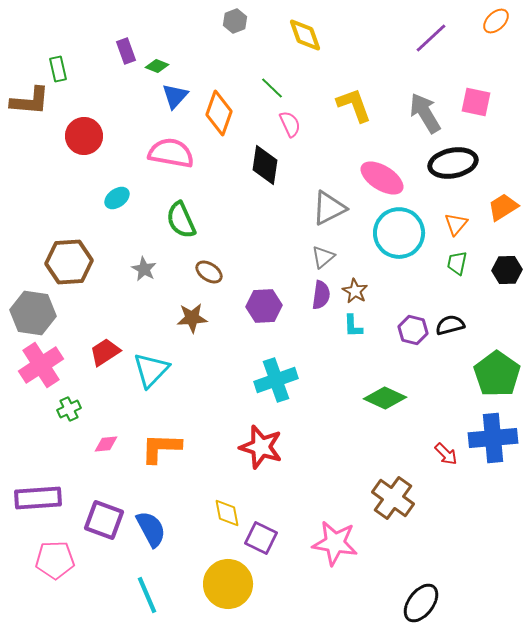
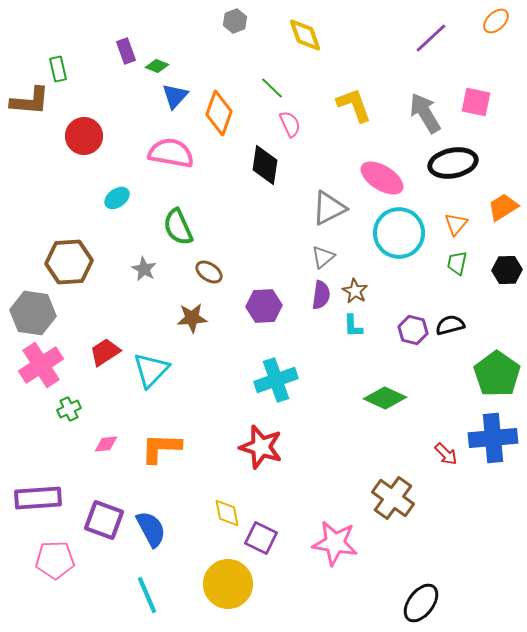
green semicircle at (181, 220): moved 3 px left, 7 px down
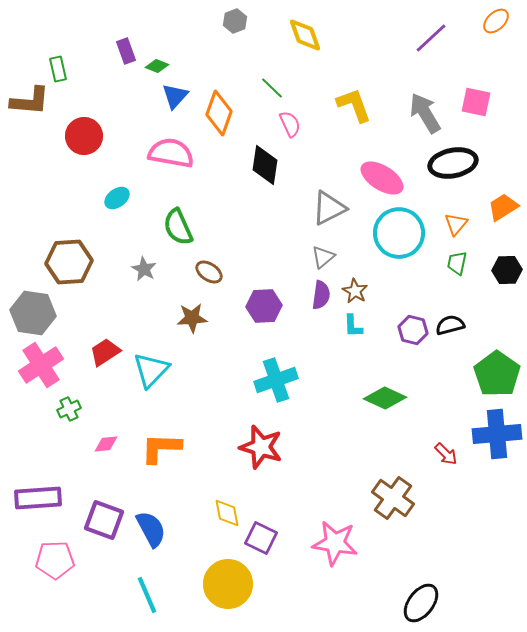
blue cross at (493, 438): moved 4 px right, 4 px up
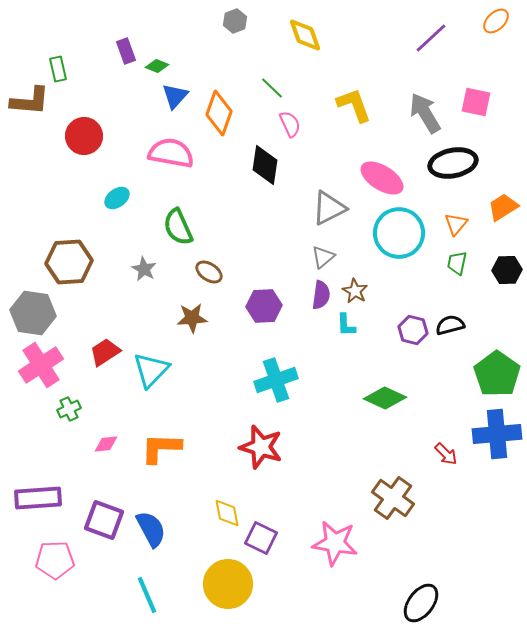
cyan L-shape at (353, 326): moved 7 px left, 1 px up
